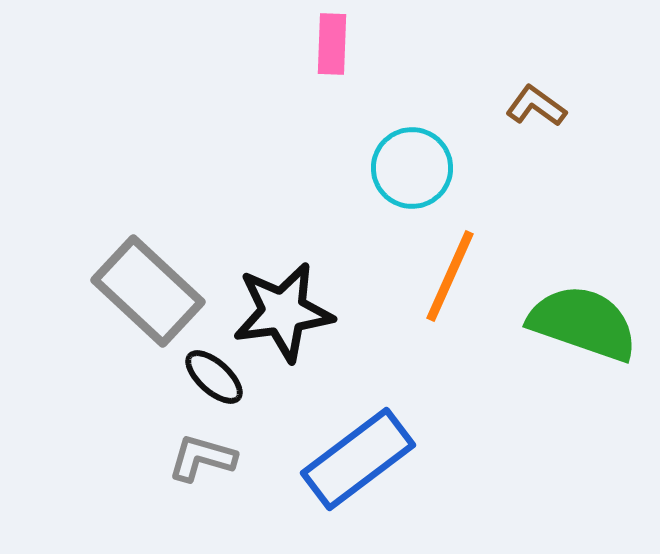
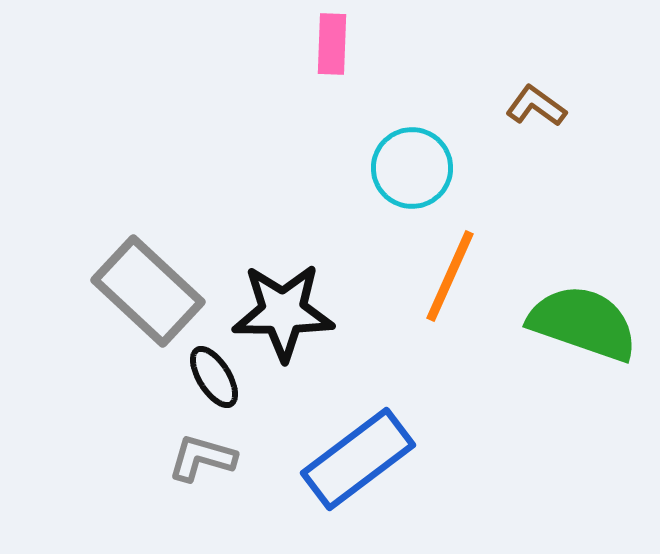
black star: rotated 8 degrees clockwise
black ellipse: rotated 16 degrees clockwise
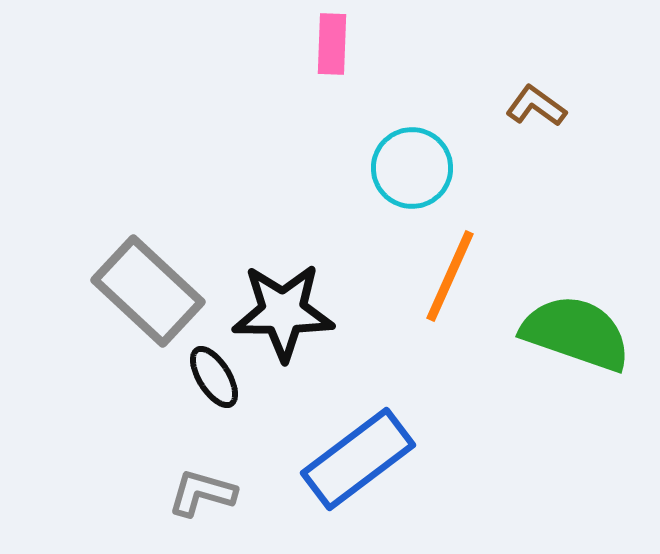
green semicircle: moved 7 px left, 10 px down
gray L-shape: moved 35 px down
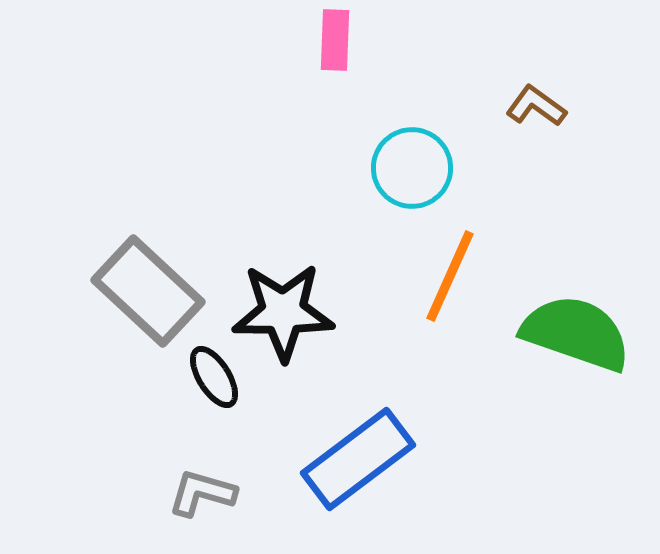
pink rectangle: moved 3 px right, 4 px up
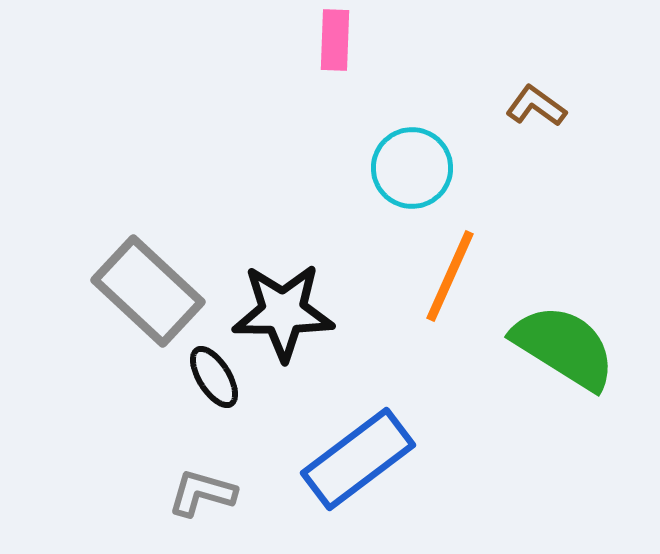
green semicircle: moved 12 px left, 14 px down; rotated 13 degrees clockwise
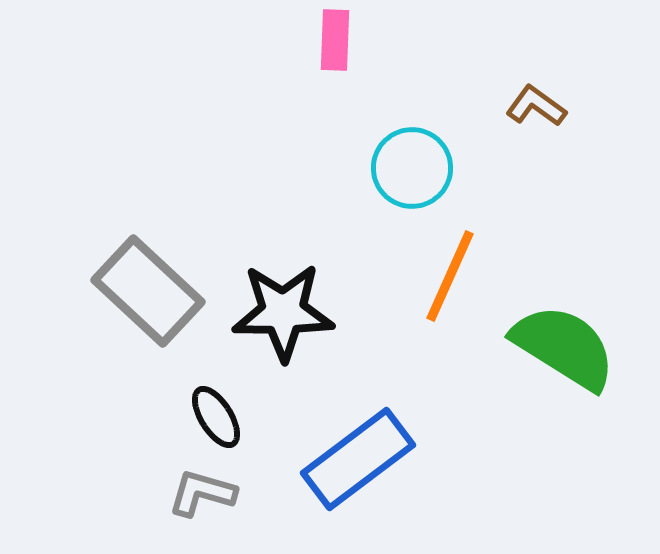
black ellipse: moved 2 px right, 40 px down
